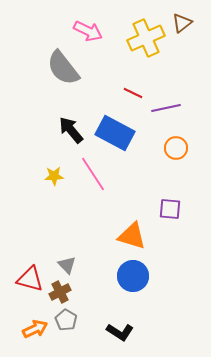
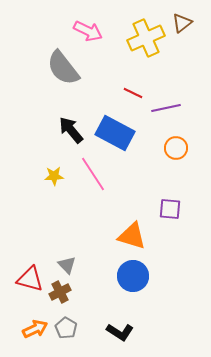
gray pentagon: moved 8 px down
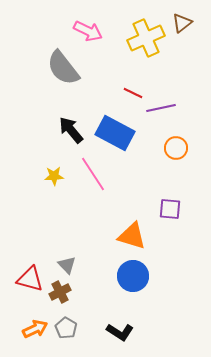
purple line: moved 5 px left
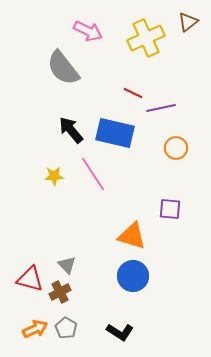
brown triangle: moved 6 px right, 1 px up
blue rectangle: rotated 15 degrees counterclockwise
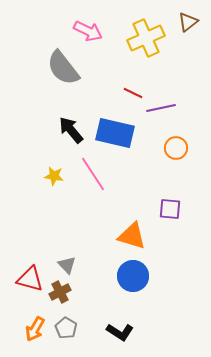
yellow star: rotated 12 degrees clockwise
orange arrow: rotated 145 degrees clockwise
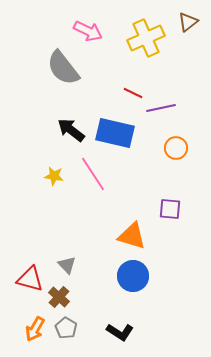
black arrow: rotated 12 degrees counterclockwise
brown cross: moved 1 px left, 5 px down; rotated 20 degrees counterclockwise
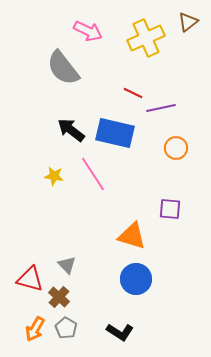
blue circle: moved 3 px right, 3 px down
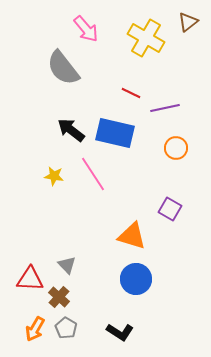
pink arrow: moved 2 px left, 2 px up; rotated 24 degrees clockwise
yellow cross: rotated 36 degrees counterclockwise
red line: moved 2 px left
purple line: moved 4 px right
purple square: rotated 25 degrees clockwise
red triangle: rotated 12 degrees counterclockwise
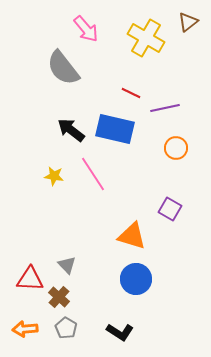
blue rectangle: moved 4 px up
orange arrow: moved 10 px left; rotated 55 degrees clockwise
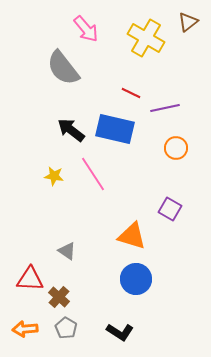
gray triangle: moved 14 px up; rotated 12 degrees counterclockwise
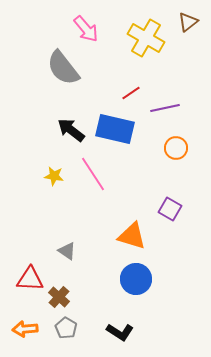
red line: rotated 60 degrees counterclockwise
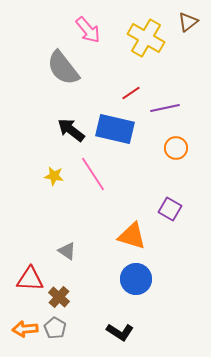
pink arrow: moved 2 px right, 1 px down
gray pentagon: moved 11 px left
